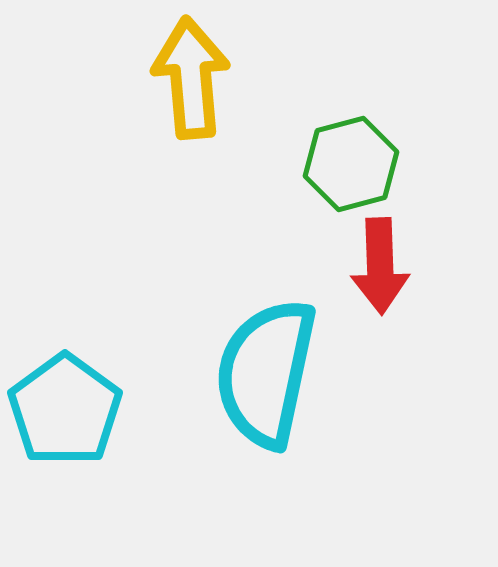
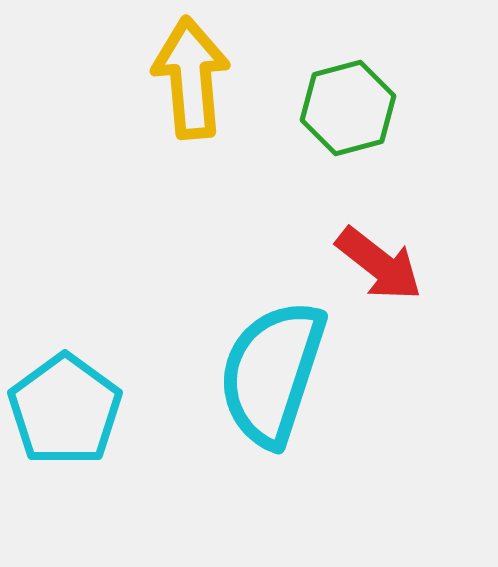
green hexagon: moved 3 px left, 56 px up
red arrow: moved 1 px left, 2 px up; rotated 50 degrees counterclockwise
cyan semicircle: moved 6 px right; rotated 6 degrees clockwise
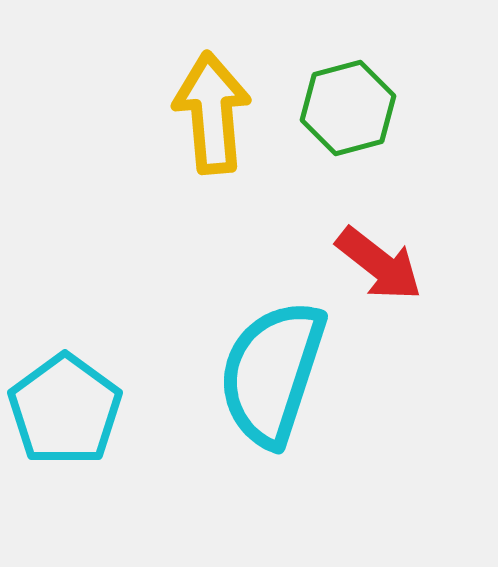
yellow arrow: moved 21 px right, 35 px down
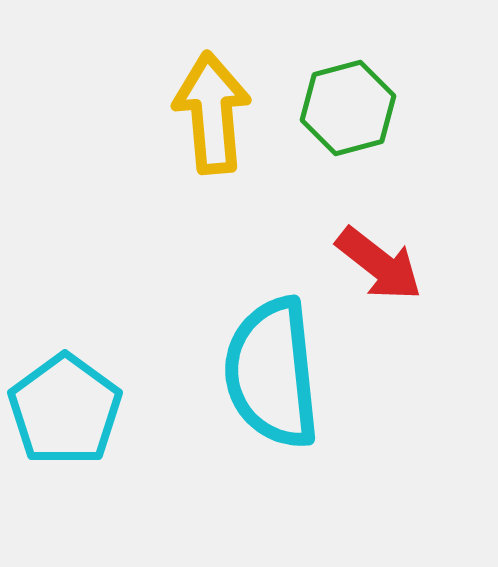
cyan semicircle: rotated 24 degrees counterclockwise
